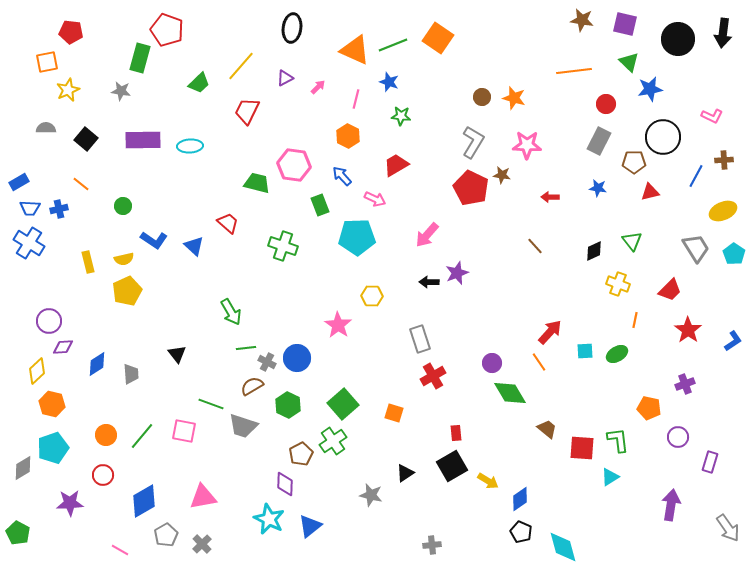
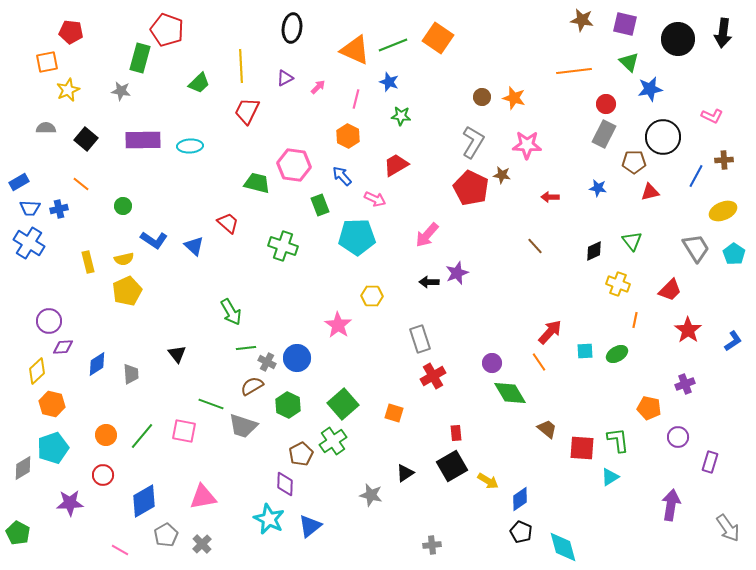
yellow line at (241, 66): rotated 44 degrees counterclockwise
gray rectangle at (599, 141): moved 5 px right, 7 px up
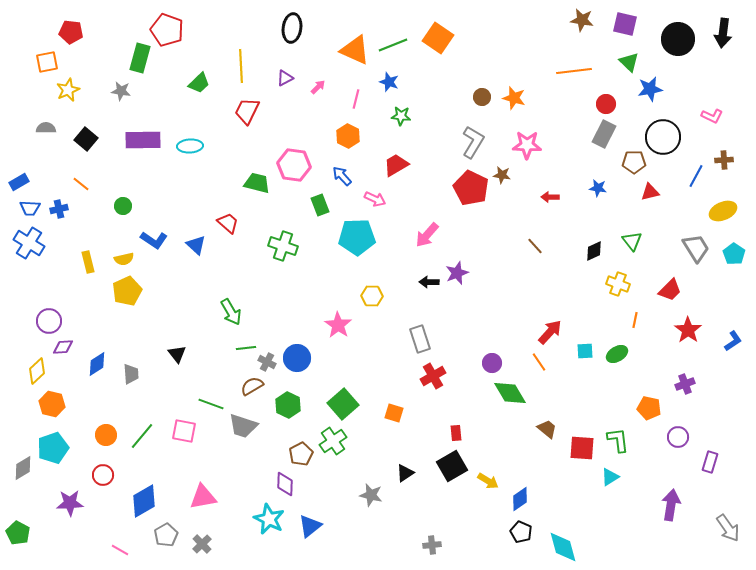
blue triangle at (194, 246): moved 2 px right, 1 px up
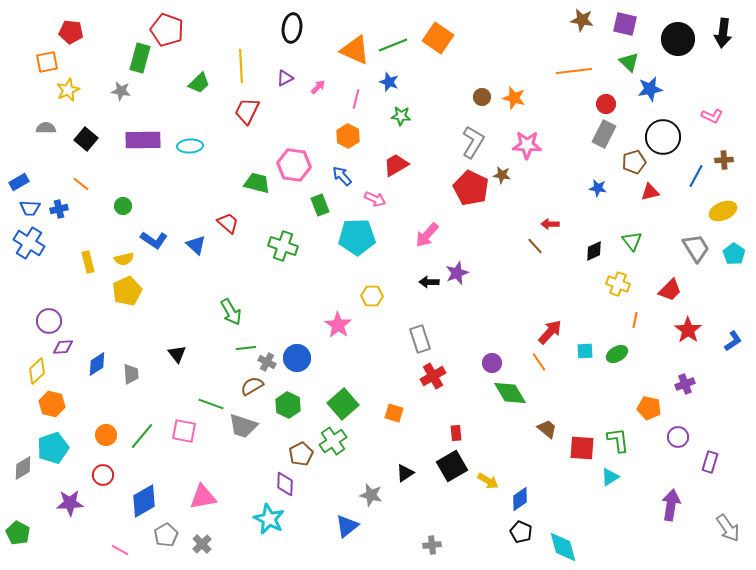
brown pentagon at (634, 162): rotated 15 degrees counterclockwise
red arrow at (550, 197): moved 27 px down
blue triangle at (310, 526): moved 37 px right
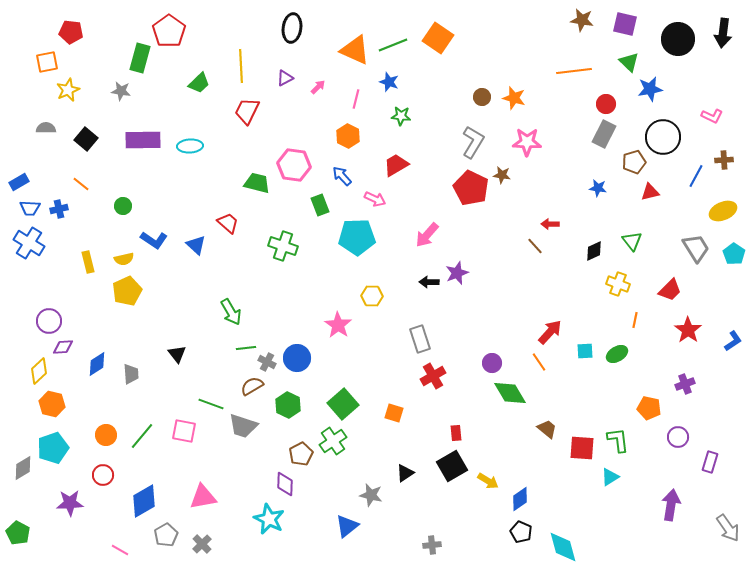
red pentagon at (167, 30): moved 2 px right, 1 px down; rotated 16 degrees clockwise
pink star at (527, 145): moved 3 px up
yellow diamond at (37, 371): moved 2 px right
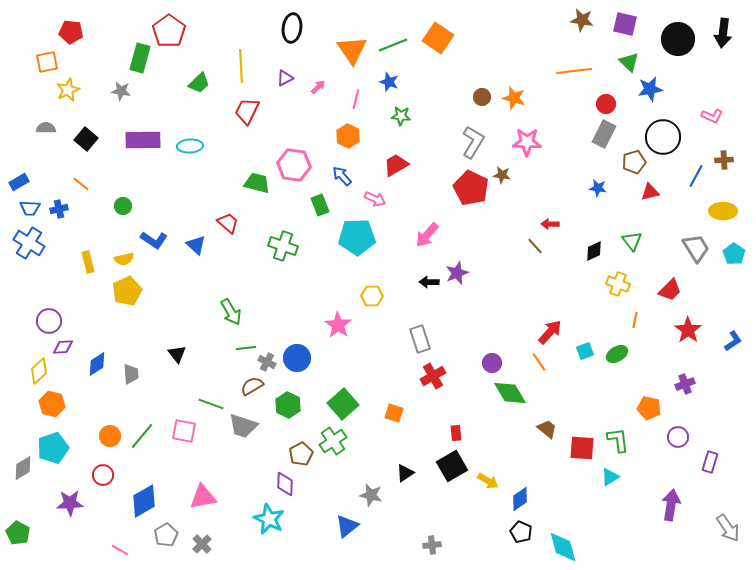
orange triangle at (355, 50): moved 3 px left; rotated 32 degrees clockwise
yellow ellipse at (723, 211): rotated 24 degrees clockwise
cyan square at (585, 351): rotated 18 degrees counterclockwise
orange circle at (106, 435): moved 4 px right, 1 px down
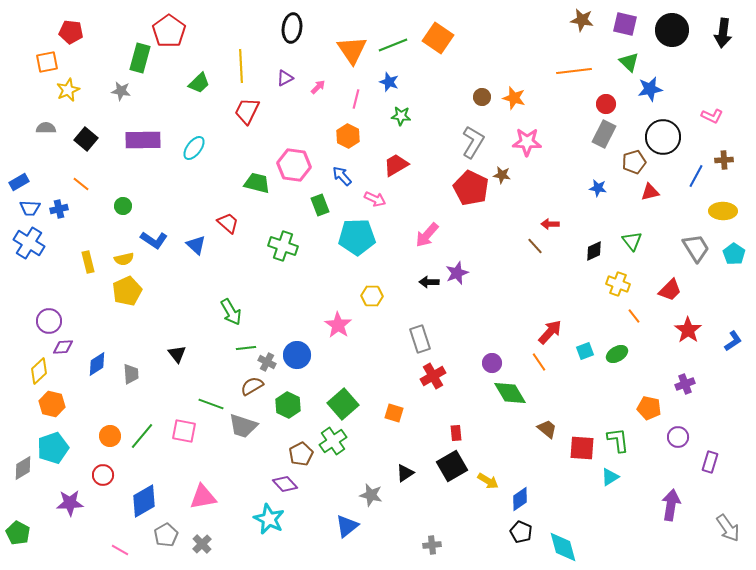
black circle at (678, 39): moved 6 px left, 9 px up
cyan ellipse at (190, 146): moved 4 px right, 2 px down; rotated 50 degrees counterclockwise
orange line at (635, 320): moved 1 px left, 4 px up; rotated 49 degrees counterclockwise
blue circle at (297, 358): moved 3 px up
purple diamond at (285, 484): rotated 45 degrees counterclockwise
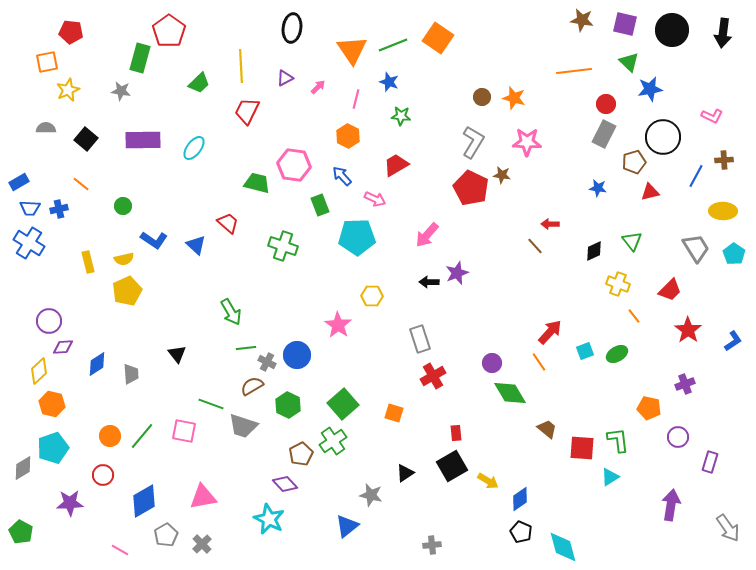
green pentagon at (18, 533): moved 3 px right, 1 px up
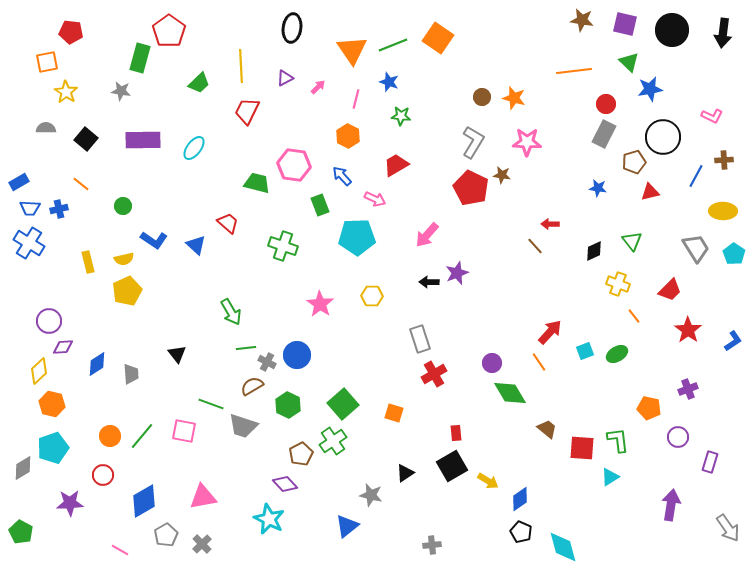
yellow star at (68, 90): moved 2 px left, 2 px down; rotated 15 degrees counterclockwise
pink star at (338, 325): moved 18 px left, 21 px up
red cross at (433, 376): moved 1 px right, 2 px up
purple cross at (685, 384): moved 3 px right, 5 px down
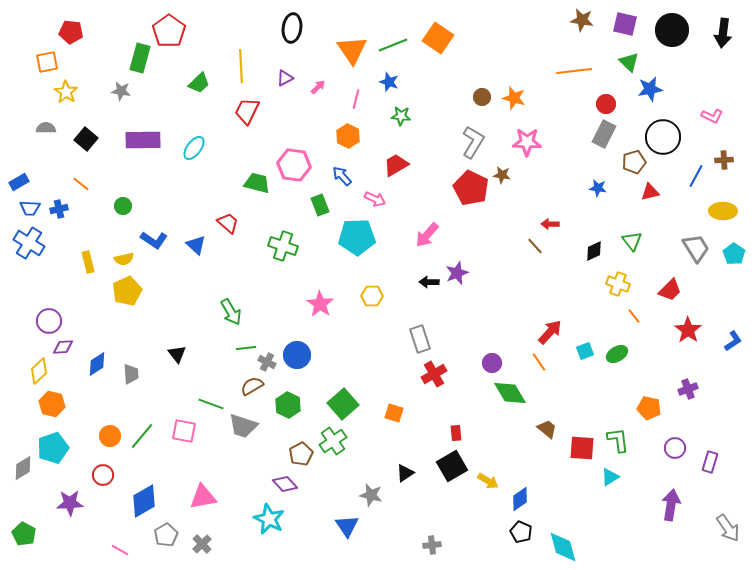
purple circle at (678, 437): moved 3 px left, 11 px down
blue triangle at (347, 526): rotated 25 degrees counterclockwise
green pentagon at (21, 532): moved 3 px right, 2 px down
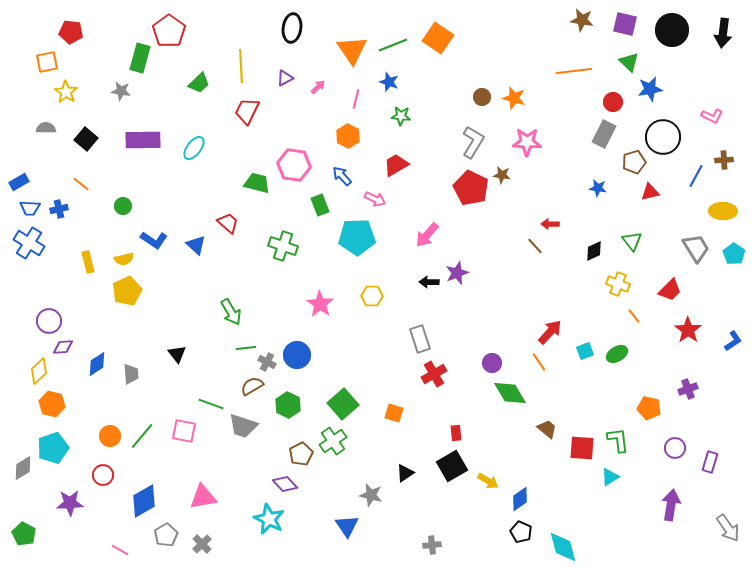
red circle at (606, 104): moved 7 px right, 2 px up
